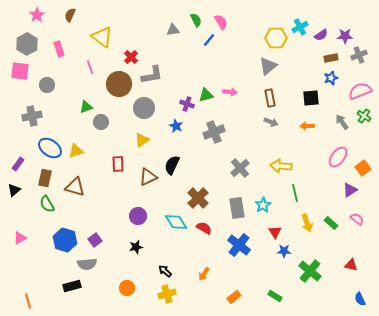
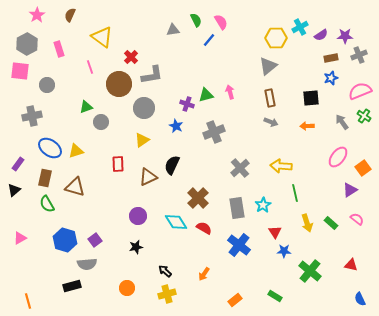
pink arrow at (230, 92): rotated 112 degrees counterclockwise
orange rectangle at (234, 297): moved 1 px right, 3 px down
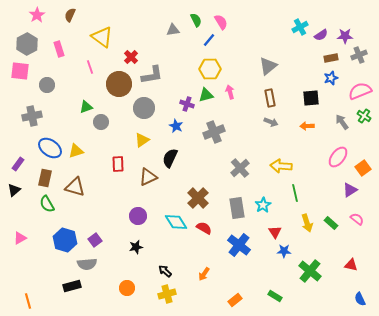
yellow hexagon at (276, 38): moved 66 px left, 31 px down
black semicircle at (172, 165): moved 2 px left, 7 px up
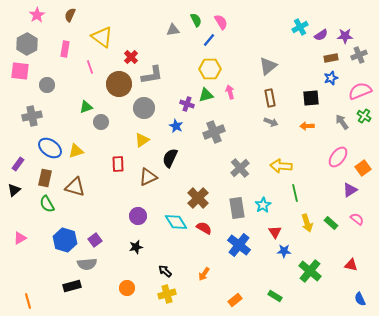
pink rectangle at (59, 49): moved 6 px right; rotated 28 degrees clockwise
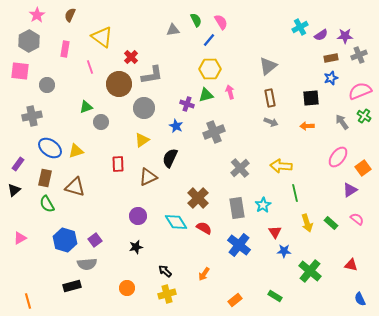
gray hexagon at (27, 44): moved 2 px right, 3 px up
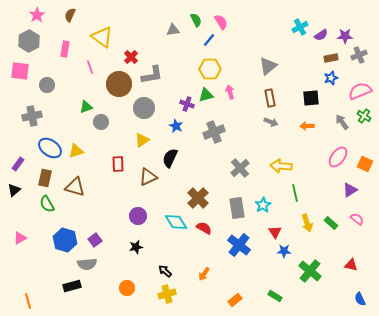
orange square at (363, 168): moved 2 px right, 4 px up; rotated 28 degrees counterclockwise
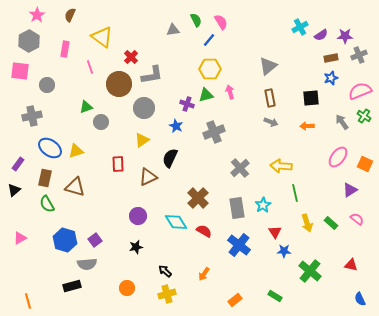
red semicircle at (204, 228): moved 3 px down
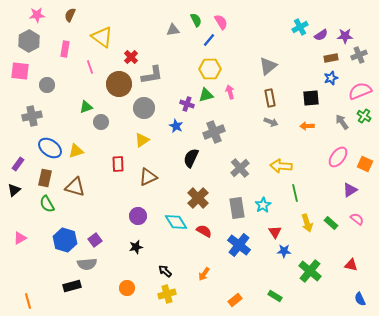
pink star at (37, 15): rotated 28 degrees clockwise
black semicircle at (170, 158): moved 21 px right
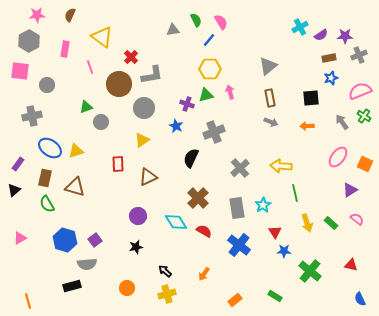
brown rectangle at (331, 58): moved 2 px left
